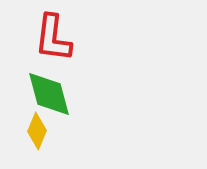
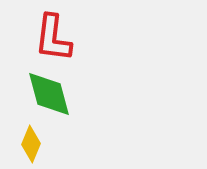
yellow diamond: moved 6 px left, 13 px down
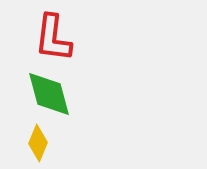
yellow diamond: moved 7 px right, 1 px up
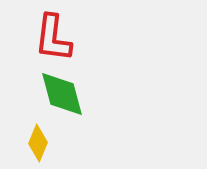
green diamond: moved 13 px right
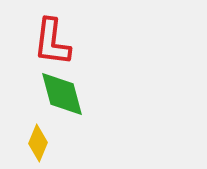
red L-shape: moved 1 px left, 4 px down
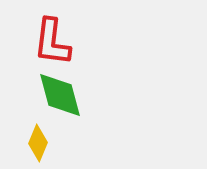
green diamond: moved 2 px left, 1 px down
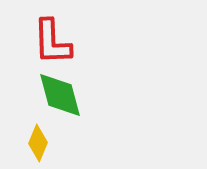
red L-shape: rotated 9 degrees counterclockwise
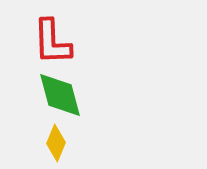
yellow diamond: moved 18 px right
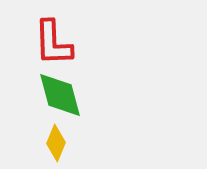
red L-shape: moved 1 px right, 1 px down
